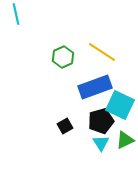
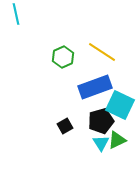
green triangle: moved 8 px left
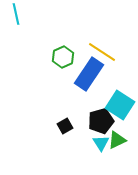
blue rectangle: moved 6 px left, 13 px up; rotated 36 degrees counterclockwise
cyan square: rotated 8 degrees clockwise
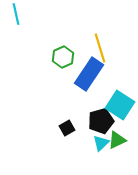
yellow line: moved 2 px left, 4 px up; rotated 40 degrees clockwise
black square: moved 2 px right, 2 px down
cyan triangle: rotated 18 degrees clockwise
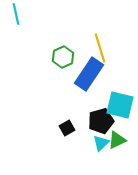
cyan square: rotated 20 degrees counterclockwise
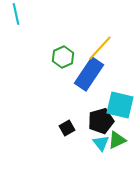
yellow line: rotated 60 degrees clockwise
cyan triangle: rotated 24 degrees counterclockwise
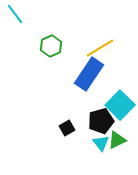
cyan line: moved 1 px left; rotated 25 degrees counterclockwise
yellow line: rotated 16 degrees clockwise
green hexagon: moved 12 px left, 11 px up
cyan square: rotated 32 degrees clockwise
